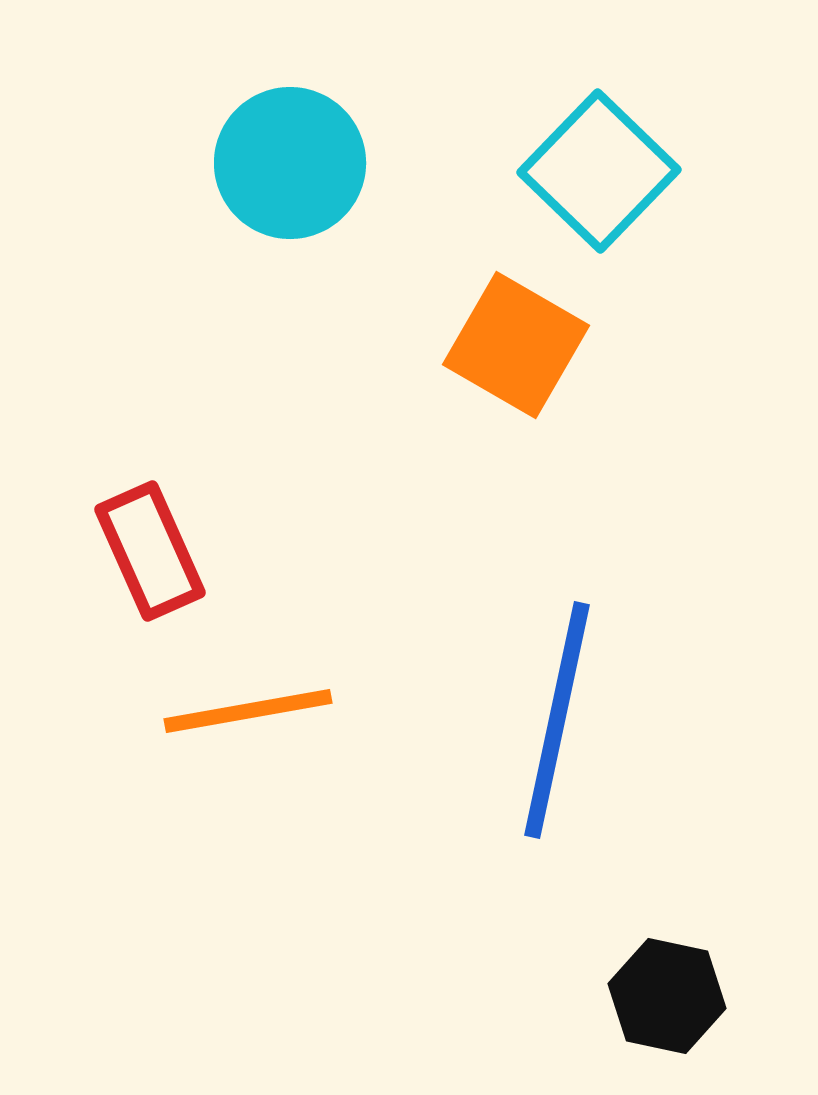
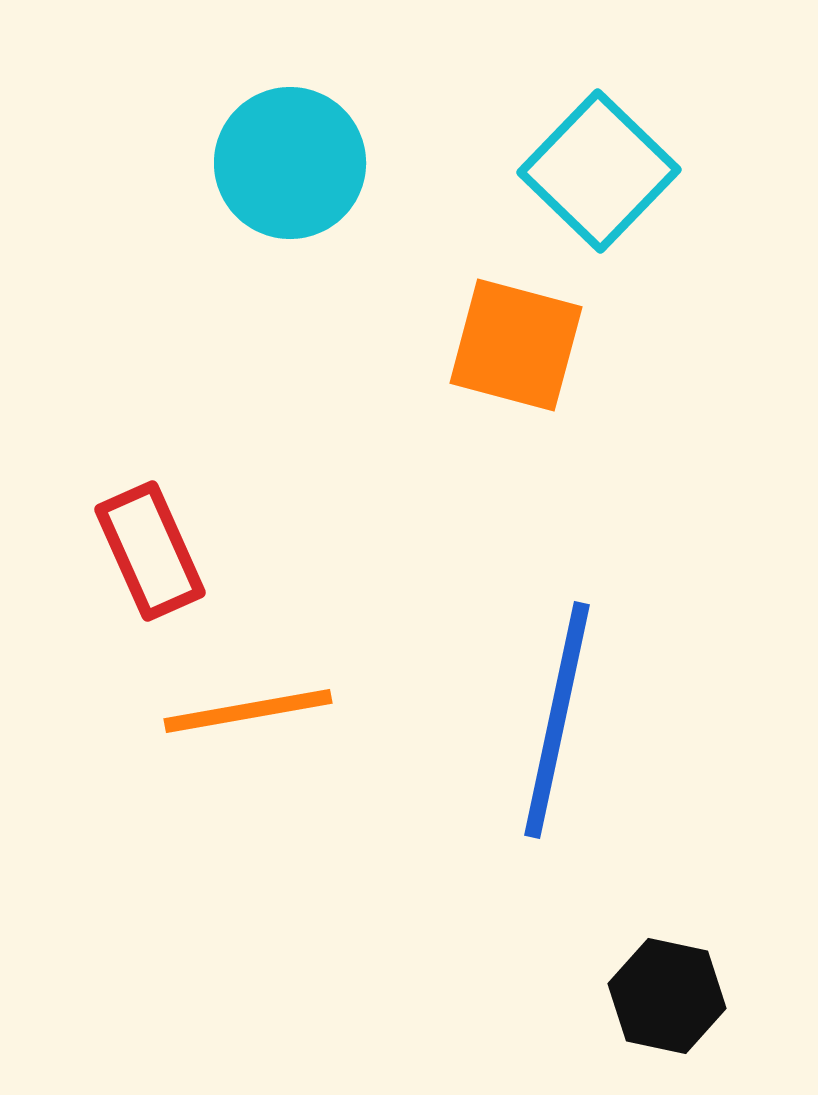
orange square: rotated 15 degrees counterclockwise
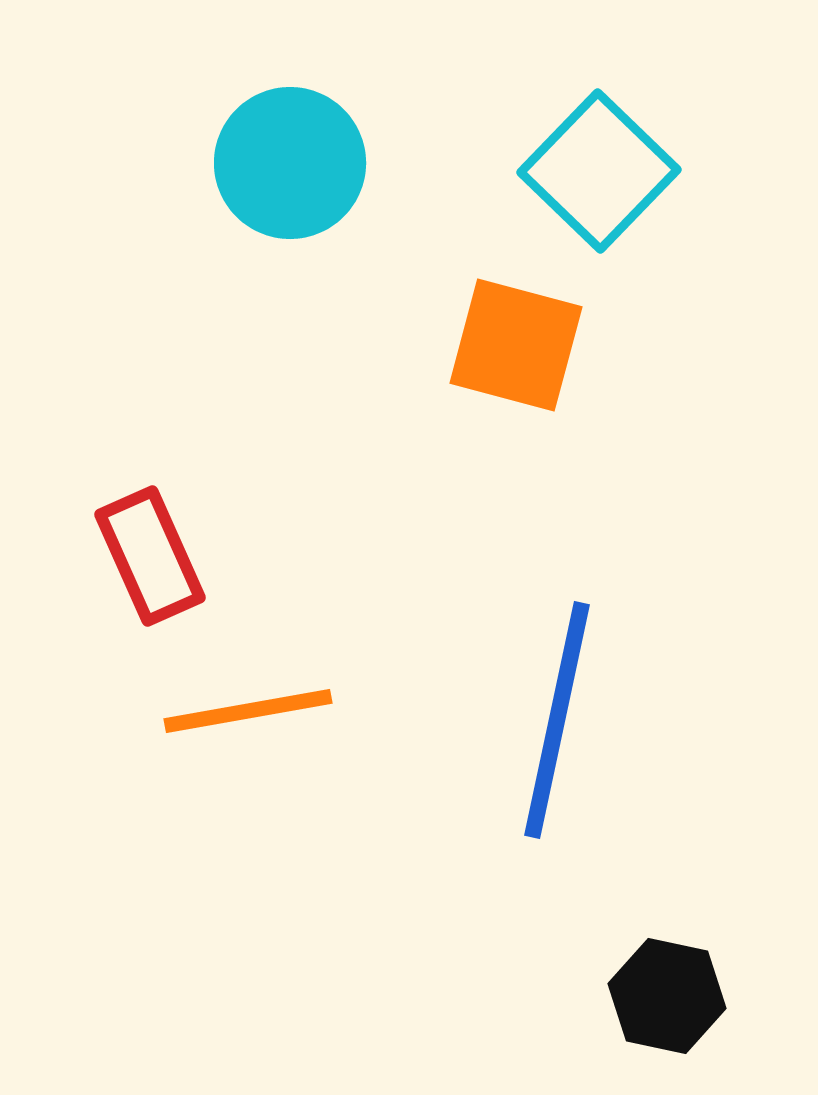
red rectangle: moved 5 px down
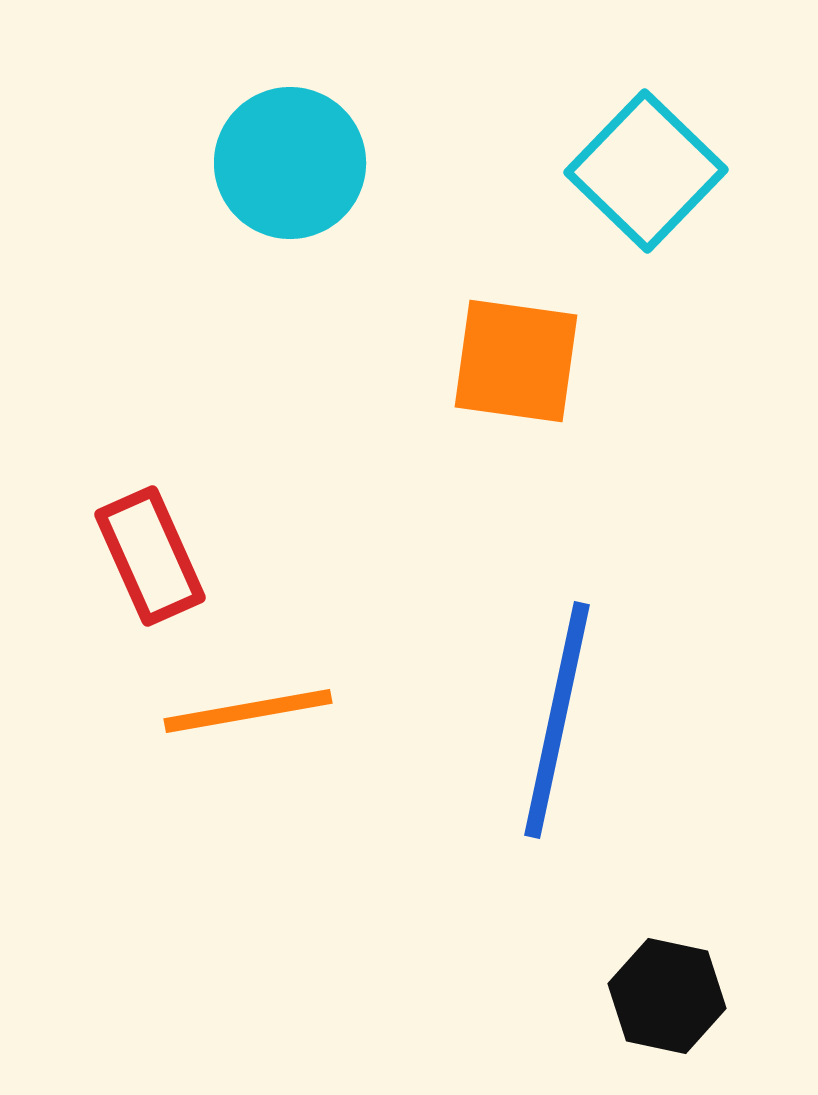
cyan square: moved 47 px right
orange square: moved 16 px down; rotated 7 degrees counterclockwise
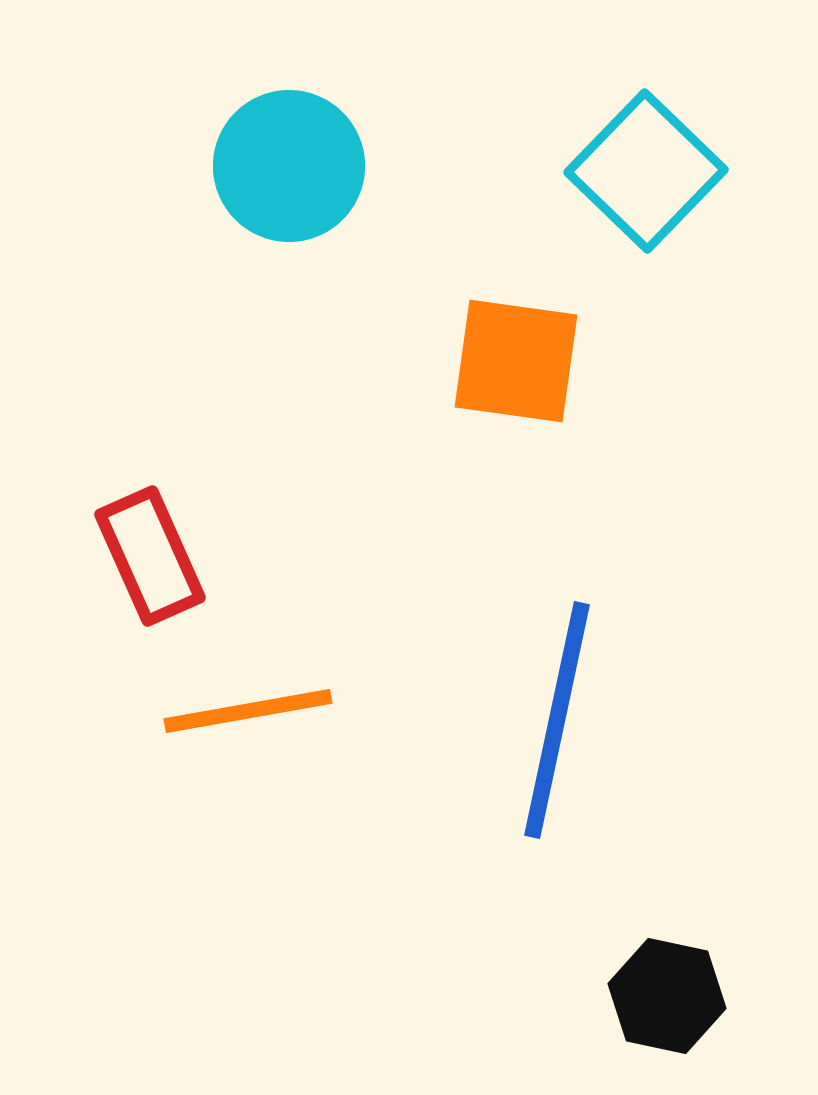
cyan circle: moved 1 px left, 3 px down
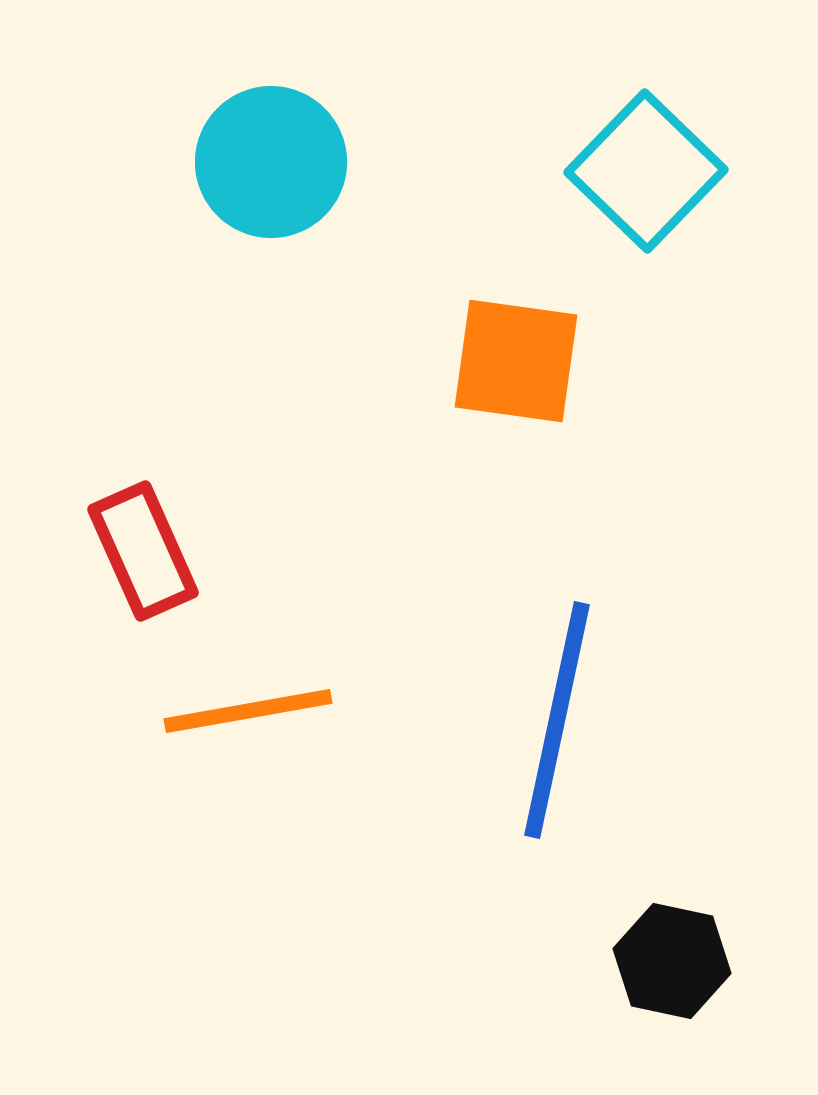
cyan circle: moved 18 px left, 4 px up
red rectangle: moved 7 px left, 5 px up
black hexagon: moved 5 px right, 35 px up
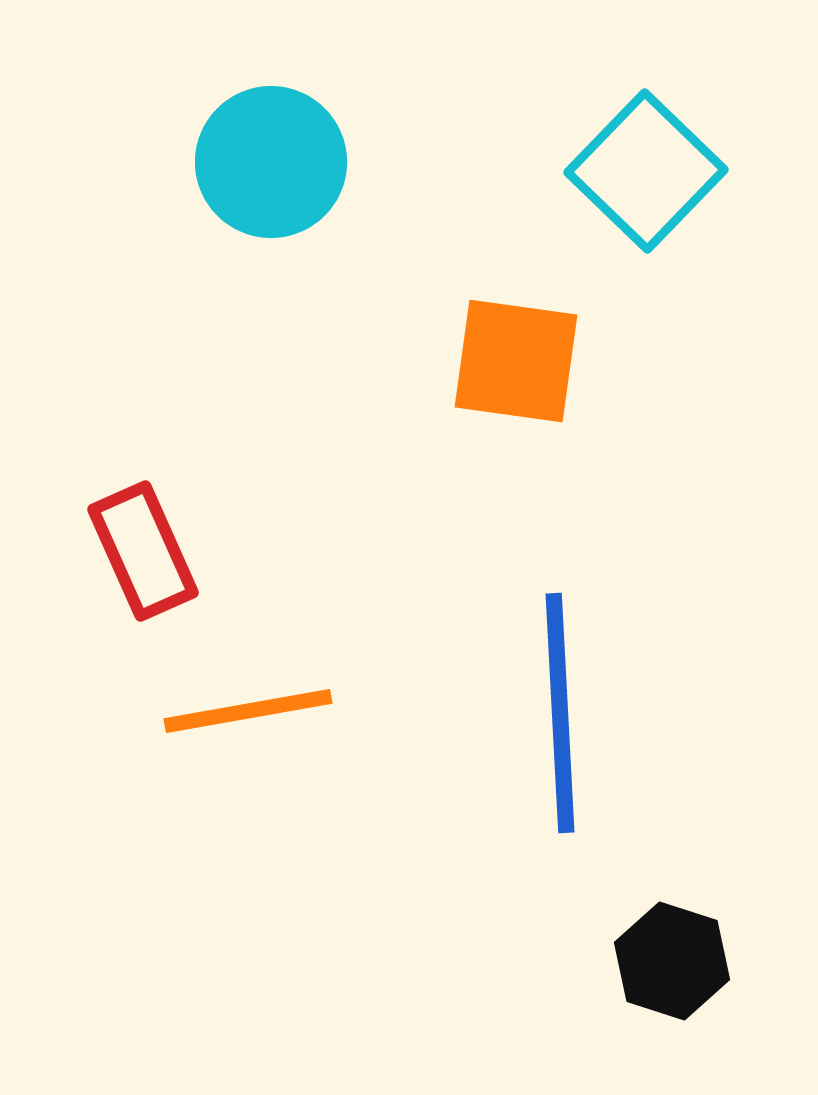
blue line: moved 3 px right, 7 px up; rotated 15 degrees counterclockwise
black hexagon: rotated 6 degrees clockwise
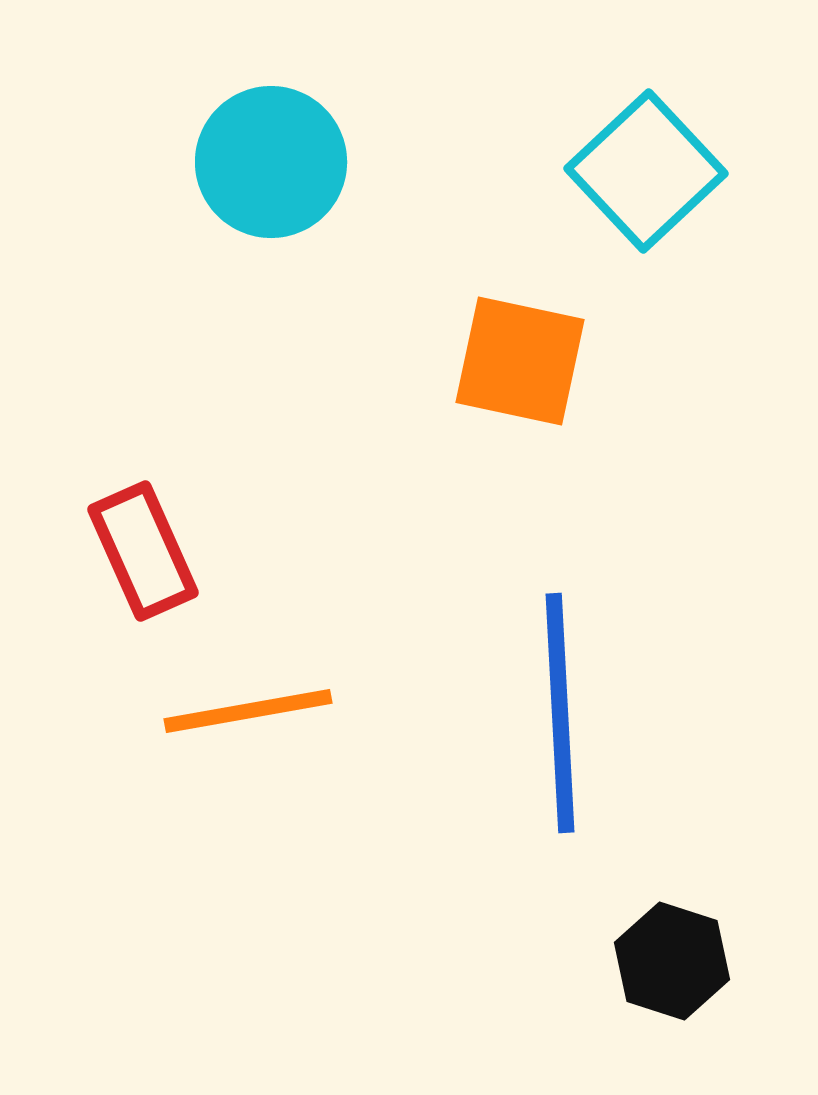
cyan square: rotated 3 degrees clockwise
orange square: moved 4 px right; rotated 4 degrees clockwise
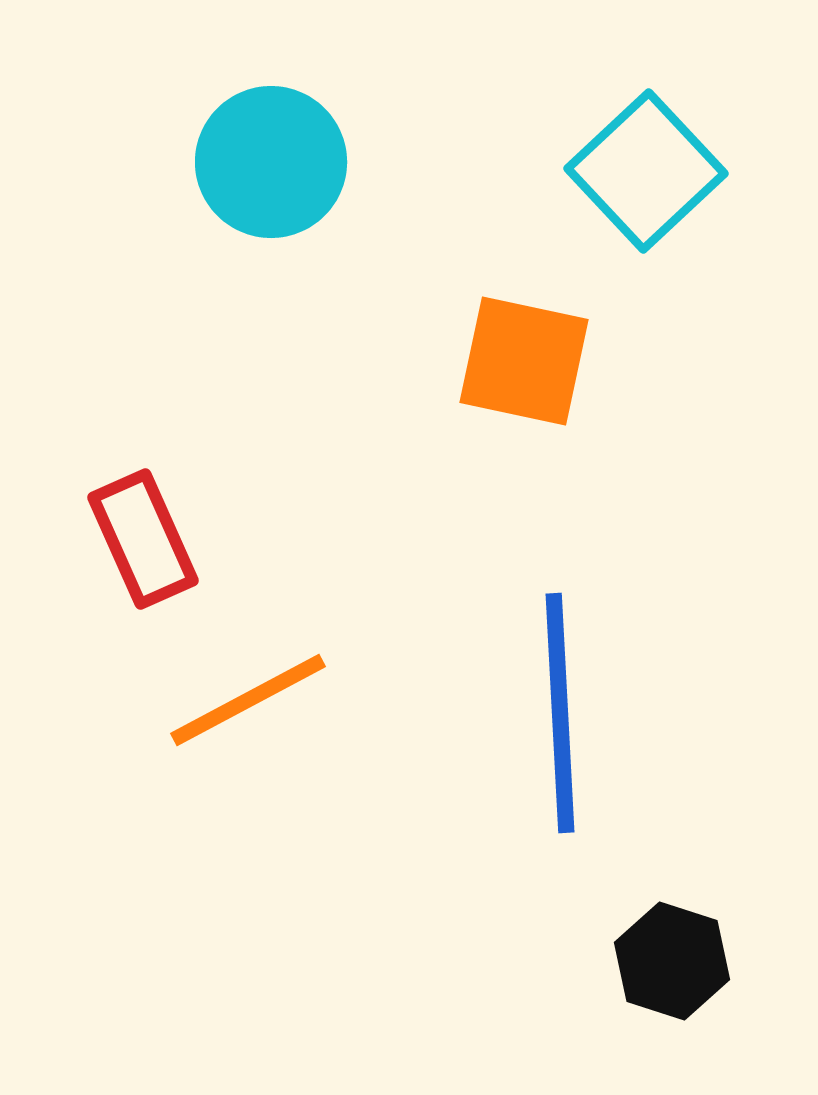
orange square: moved 4 px right
red rectangle: moved 12 px up
orange line: moved 11 px up; rotated 18 degrees counterclockwise
